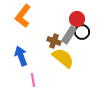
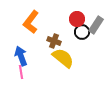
orange L-shape: moved 8 px right, 6 px down
gray rectangle: moved 27 px right, 10 px up
pink line: moved 12 px left, 8 px up
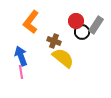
red circle: moved 1 px left, 2 px down
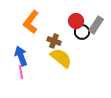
yellow semicircle: moved 2 px left
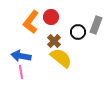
red circle: moved 25 px left, 4 px up
gray rectangle: rotated 12 degrees counterclockwise
black circle: moved 4 px left
brown cross: rotated 24 degrees clockwise
blue arrow: rotated 60 degrees counterclockwise
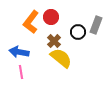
blue arrow: moved 2 px left, 4 px up
